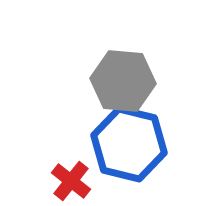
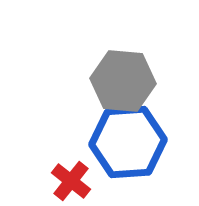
blue hexagon: moved 1 px left, 2 px up; rotated 18 degrees counterclockwise
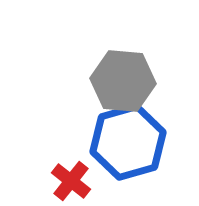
blue hexagon: rotated 12 degrees counterclockwise
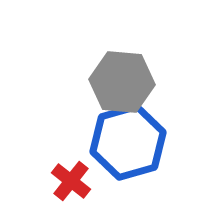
gray hexagon: moved 1 px left, 1 px down
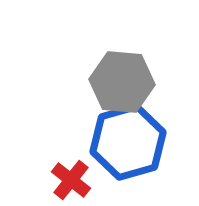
red cross: moved 1 px up
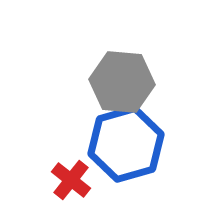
blue hexagon: moved 2 px left, 2 px down
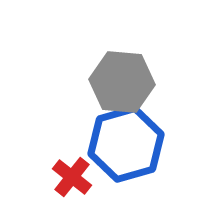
red cross: moved 1 px right, 3 px up
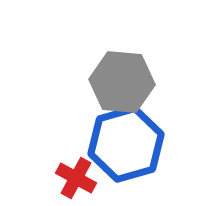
red cross: moved 4 px right, 1 px down; rotated 9 degrees counterclockwise
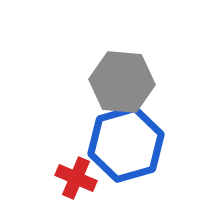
red cross: rotated 6 degrees counterclockwise
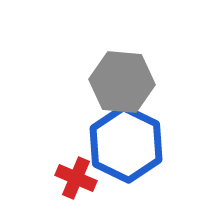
blue hexagon: rotated 18 degrees counterclockwise
